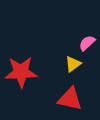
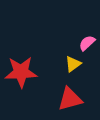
red triangle: rotated 28 degrees counterclockwise
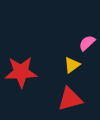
yellow triangle: moved 1 px left, 1 px down
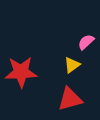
pink semicircle: moved 1 px left, 1 px up
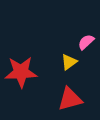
yellow triangle: moved 3 px left, 3 px up
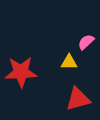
yellow triangle: rotated 36 degrees clockwise
red triangle: moved 8 px right
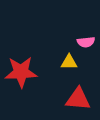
pink semicircle: rotated 144 degrees counterclockwise
red triangle: rotated 20 degrees clockwise
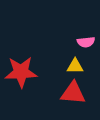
yellow triangle: moved 6 px right, 4 px down
red triangle: moved 5 px left, 6 px up
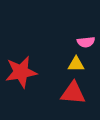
yellow triangle: moved 1 px right, 2 px up
red star: rotated 8 degrees counterclockwise
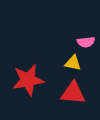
yellow triangle: moved 3 px left, 1 px up; rotated 12 degrees clockwise
red star: moved 7 px right, 8 px down
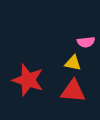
red star: rotated 28 degrees clockwise
red triangle: moved 2 px up
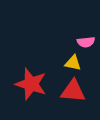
red star: moved 3 px right, 4 px down
